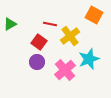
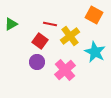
green triangle: moved 1 px right
red square: moved 1 px right, 1 px up
cyan star: moved 6 px right, 7 px up; rotated 25 degrees counterclockwise
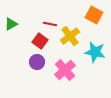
cyan star: rotated 15 degrees counterclockwise
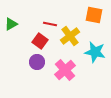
orange square: rotated 18 degrees counterclockwise
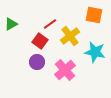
red line: rotated 48 degrees counterclockwise
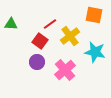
green triangle: rotated 32 degrees clockwise
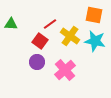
yellow cross: rotated 18 degrees counterclockwise
cyan star: moved 11 px up
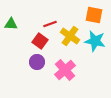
red line: rotated 16 degrees clockwise
